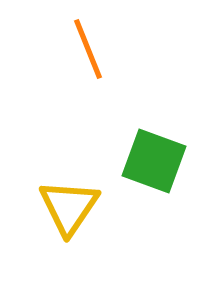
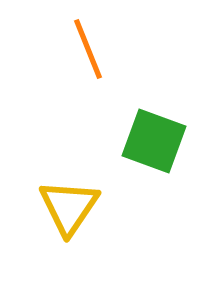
green square: moved 20 px up
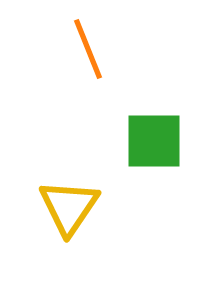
green square: rotated 20 degrees counterclockwise
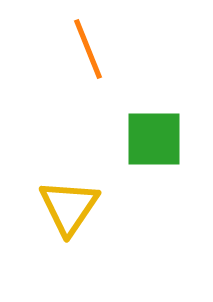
green square: moved 2 px up
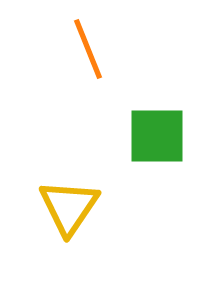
green square: moved 3 px right, 3 px up
